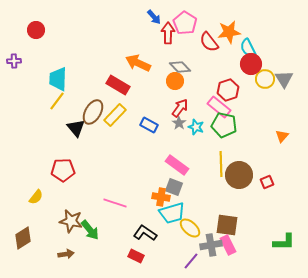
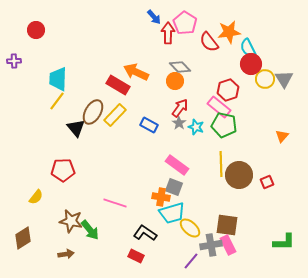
orange arrow at (138, 63): moved 2 px left, 9 px down
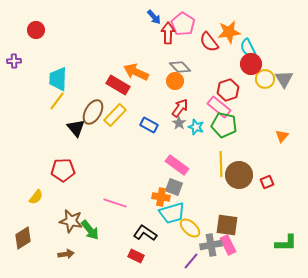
pink pentagon at (185, 23): moved 2 px left, 1 px down
green L-shape at (284, 242): moved 2 px right, 1 px down
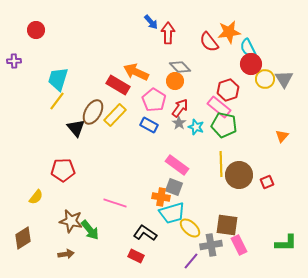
blue arrow at (154, 17): moved 3 px left, 5 px down
pink pentagon at (183, 24): moved 29 px left, 76 px down
cyan trapezoid at (58, 79): rotated 15 degrees clockwise
pink rectangle at (228, 245): moved 11 px right
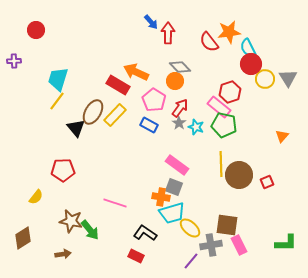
gray triangle at (284, 79): moved 4 px right, 1 px up
red hexagon at (228, 90): moved 2 px right, 2 px down
brown arrow at (66, 254): moved 3 px left
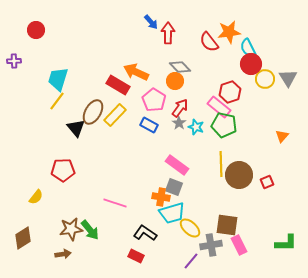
brown star at (71, 221): moved 8 px down; rotated 20 degrees counterclockwise
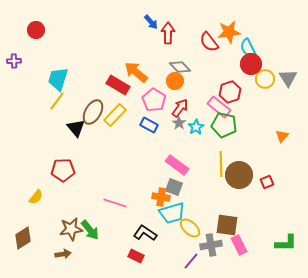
orange arrow at (136, 72): rotated 15 degrees clockwise
cyan star at (196, 127): rotated 21 degrees clockwise
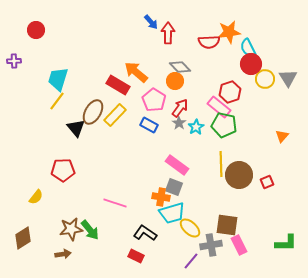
red semicircle at (209, 42): rotated 55 degrees counterclockwise
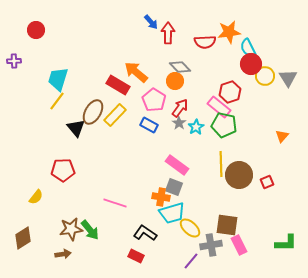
red semicircle at (209, 42): moved 4 px left
yellow circle at (265, 79): moved 3 px up
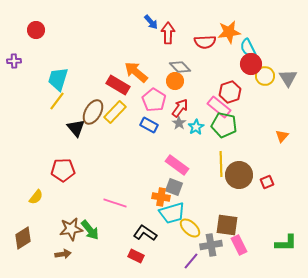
yellow rectangle at (115, 115): moved 3 px up
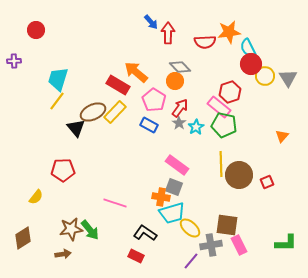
brown ellipse at (93, 112): rotated 35 degrees clockwise
